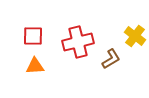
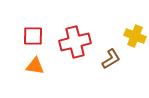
yellow cross: rotated 15 degrees counterclockwise
red cross: moved 3 px left
orange triangle: rotated 12 degrees clockwise
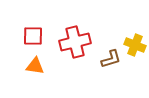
yellow cross: moved 9 px down
brown L-shape: rotated 15 degrees clockwise
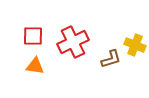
red cross: moved 2 px left; rotated 12 degrees counterclockwise
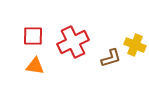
brown L-shape: moved 1 px up
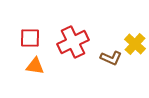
red square: moved 3 px left, 2 px down
yellow cross: moved 1 px up; rotated 20 degrees clockwise
brown L-shape: rotated 40 degrees clockwise
